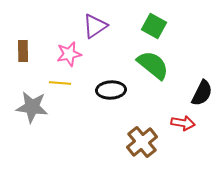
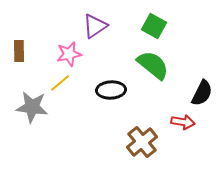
brown rectangle: moved 4 px left
yellow line: rotated 45 degrees counterclockwise
red arrow: moved 1 px up
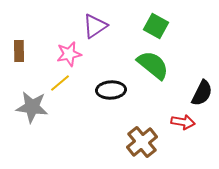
green square: moved 2 px right
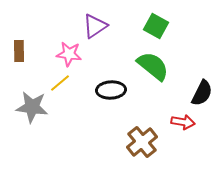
pink star: rotated 20 degrees clockwise
green semicircle: moved 1 px down
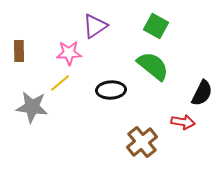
pink star: moved 1 px up; rotated 10 degrees counterclockwise
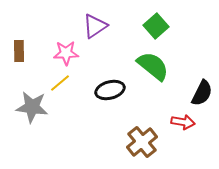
green square: rotated 20 degrees clockwise
pink star: moved 3 px left
black ellipse: moved 1 px left; rotated 12 degrees counterclockwise
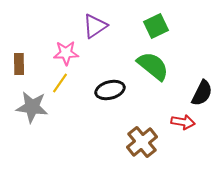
green square: rotated 15 degrees clockwise
brown rectangle: moved 13 px down
yellow line: rotated 15 degrees counterclockwise
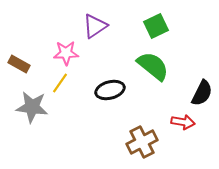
brown rectangle: rotated 60 degrees counterclockwise
brown cross: rotated 12 degrees clockwise
